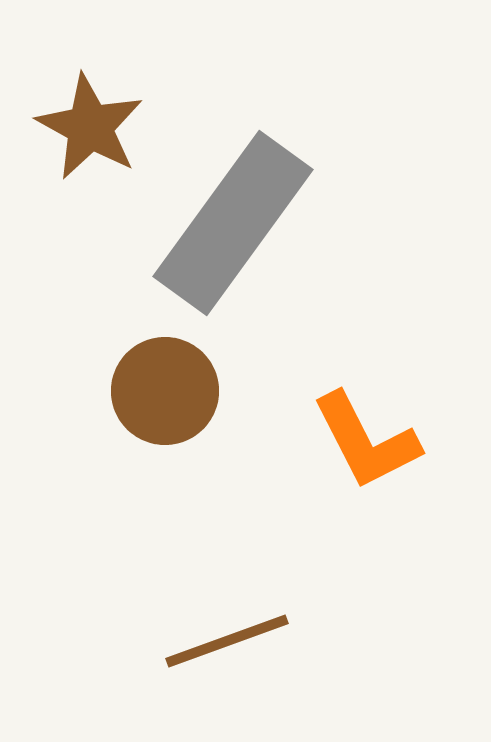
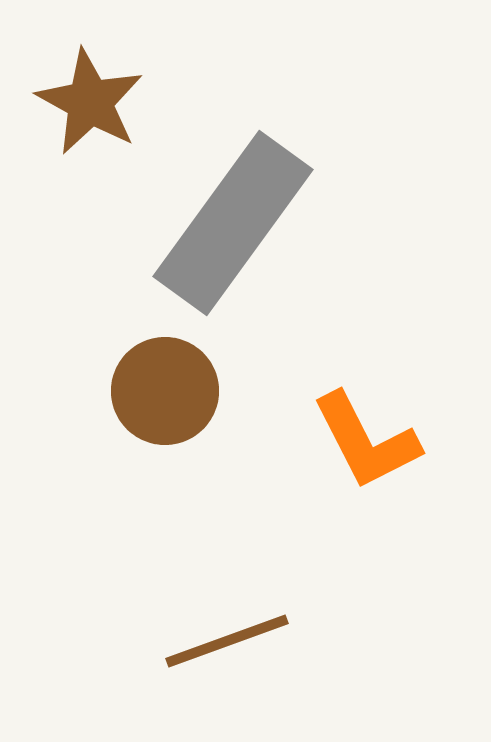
brown star: moved 25 px up
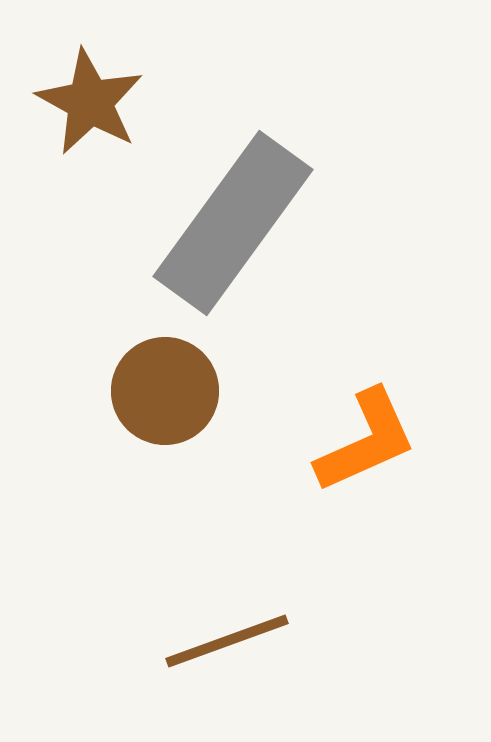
orange L-shape: rotated 87 degrees counterclockwise
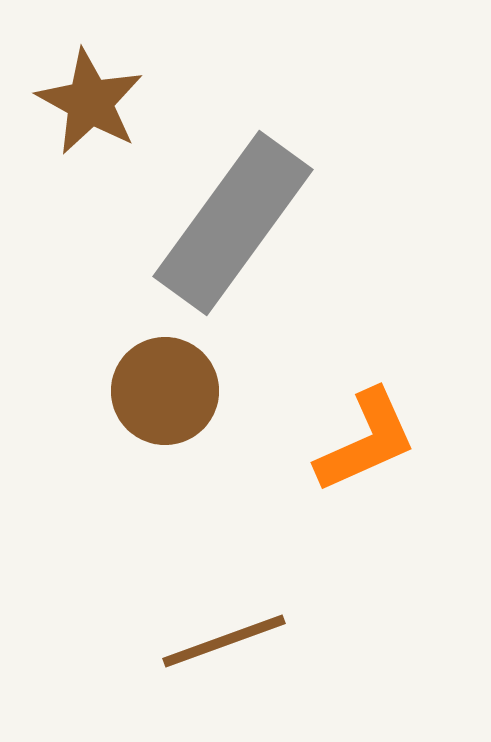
brown line: moved 3 px left
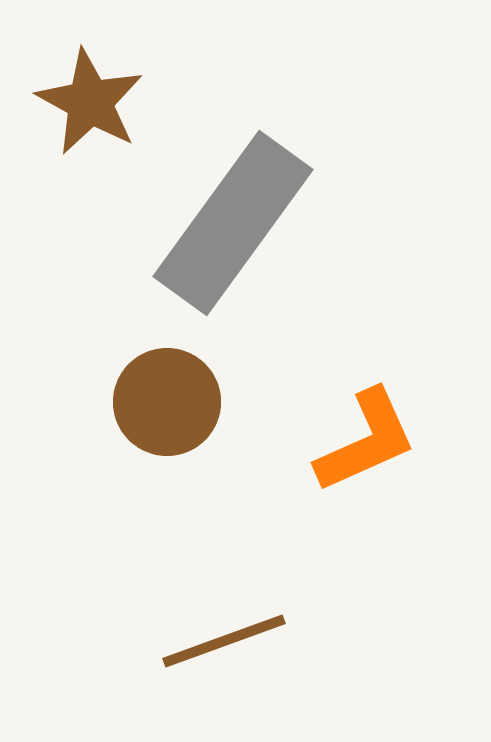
brown circle: moved 2 px right, 11 px down
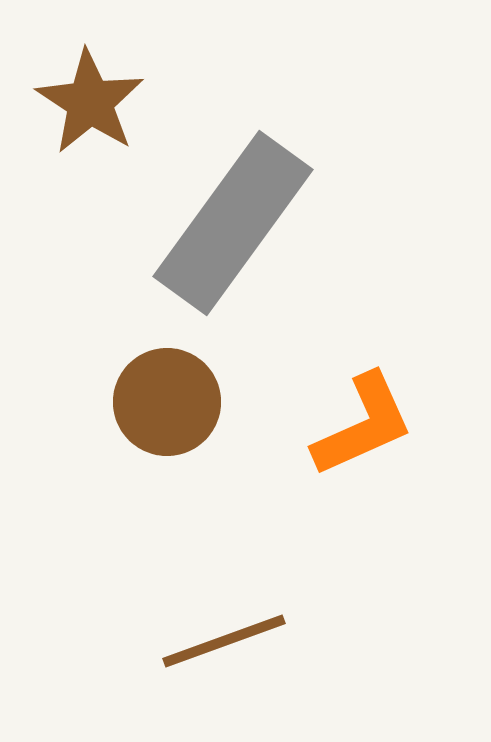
brown star: rotated 4 degrees clockwise
orange L-shape: moved 3 px left, 16 px up
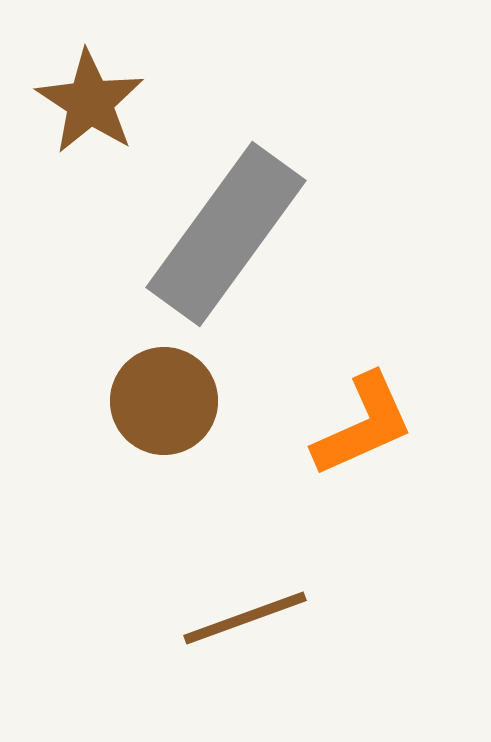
gray rectangle: moved 7 px left, 11 px down
brown circle: moved 3 px left, 1 px up
brown line: moved 21 px right, 23 px up
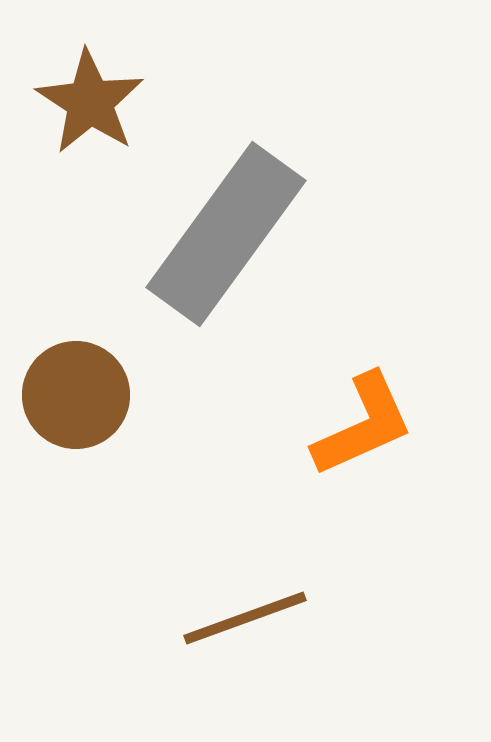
brown circle: moved 88 px left, 6 px up
